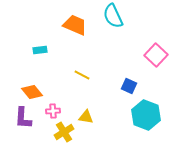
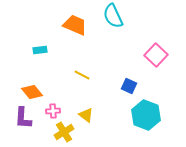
yellow triangle: moved 2 px up; rotated 28 degrees clockwise
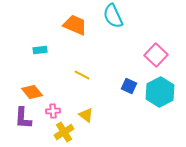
cyan hexagon: moved 14 px right, 23 px up; rotated 12 degrees clockwise
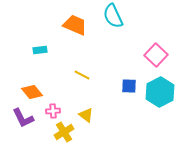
blue square: rotated 21 degrees counterclockwise
purple L-shape: rotated 30 degrees counterclockwise
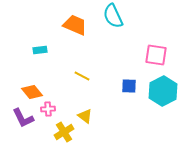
pink square: rotated 35 degrees counterclockwise
yellow line: moved 1 px down
cyan hexagon: moved 3 px right, 1 px up
pink cross: moved 5 px left, 2 px up
yellow triangle: moved 1 px left, 1 px down
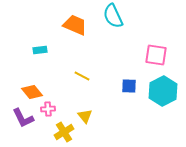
yellow triangle: rotated 14 degrees clockwise
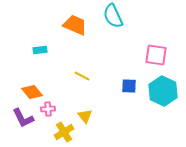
cyan hexagon: rotated 8 degrees counterclockwise
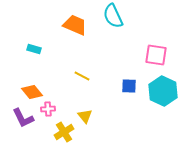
cyan rectangle: moved 6 px left, 1 px up; rotated 24 degrees clockwise
